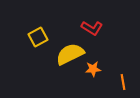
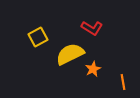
orange star: rotated 21 degrees counterclockwise
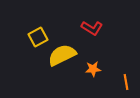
yellow semicircle: moved 8 px left, 1 px down
orange star: rotated 21 degrees clockwise
orange line: moved 3 px right
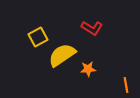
yellow semicircle: rotated 8 degrees counterclockwise
orange star: moved 5 px left
orange line: moved 3 px down
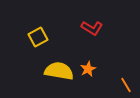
yellow semicircle: moved 3 px left, 16 px down; rotated 44 degrees clockwise
orange star: rotated 21 degrees counterclockwise
orange line: rotated 21 degrees counterclockwise
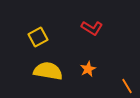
yellow semicircle: moved 11 px left
orange line: moved 1 px right, 1 px down
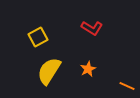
yellow semicircle: moved 1 px right; rotated 68 degrees counterclockwise
orange line: rotated 35 degrees counterclockwise
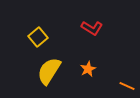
yellow square: rotated 12 degrees counterclockwise
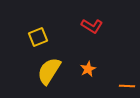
red L-shape: moved 2 px up
yellow square: rotated 18 degrees clockwise
orange line: rotated 21 degrees counterclockwise
